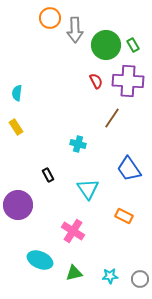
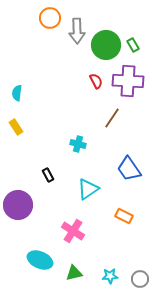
gray arrow: moved 2 px right, 1 px down
cyan triangle: rotated 30 degrees clockwise
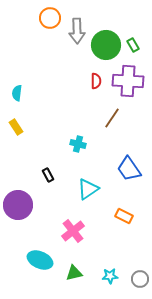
red semicircle: rotated 28 degrees clockwise
pink cross: rotated 20 degrees clockwise
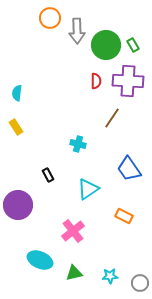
gray circle: moved 4 px down
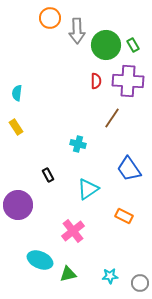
green triangle: moved 6 px left, 1 px down
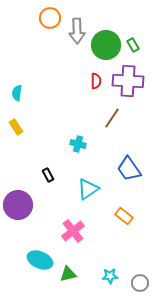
orange rectangle: rotated 12 degrees clockwise
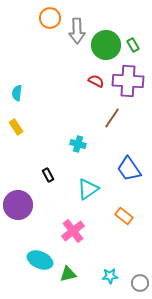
red semicircle: rotated 63 degrees counterclockwise
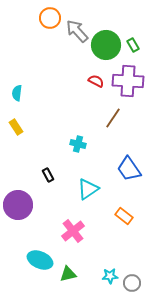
gray arrow: rotated 140 degrees clockwise
brown line: moved 1 px right
gray circle: moved 8 px left
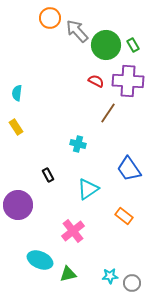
brown line: moved 5 px left, 5 px up
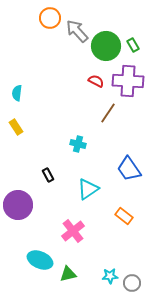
green circle: moved 1 px down
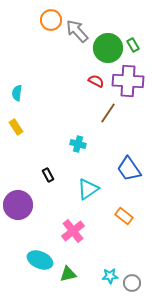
orange circle: moved 1 px right, 2 px down
green circle: moved 2 px right, 2 px down
